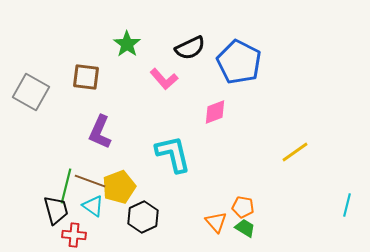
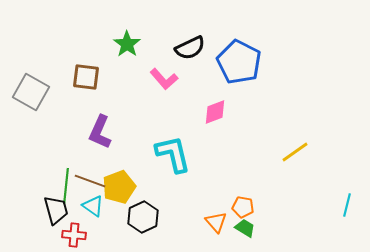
green line: rotated 8 degrees counterclockwise
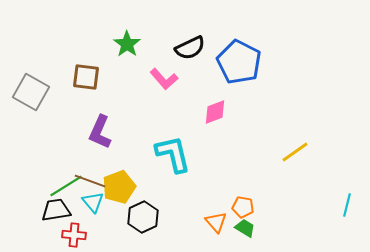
green line: rotated 52 degrees clockwise
cyan triangle: moved 4 px up; rotated 15 degrees clockwise
black trapezoid: rotated 84 degrees counterclockwise
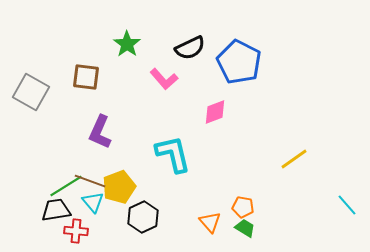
yellow line: moved 1 px left, 7 px down
cyan line: rotated 55 degrees counterclockwise
orange triangle: moved 6 px left
red cross: moved 2 px right, 4 px up
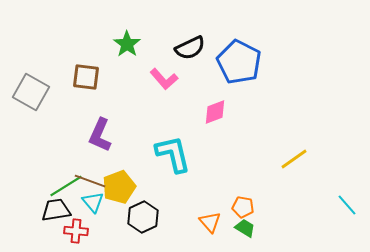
purple L-shape: moved 3 px down
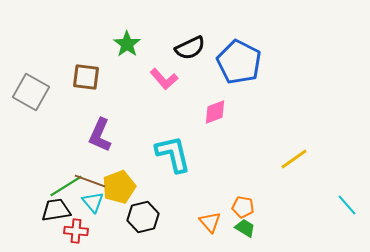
black hexagon: rotated 12 degrees clockwise
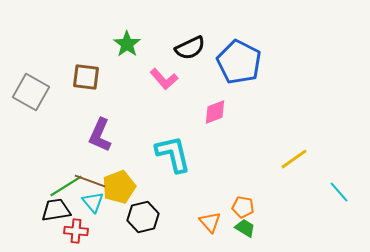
cyan line: moved 8 px left, 13 px up
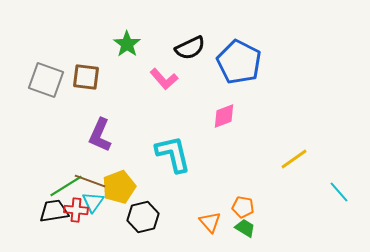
gray square: moved 15 px right, 12 px up; rotated 9 degrees counterclockwise
pink diamond: moved 9 px right, 4 px down
cyan triangle: rotated 15 degrees clockwise
black trapezoid: moved 2 px left, 1 px down
red cross: moved 21 px up
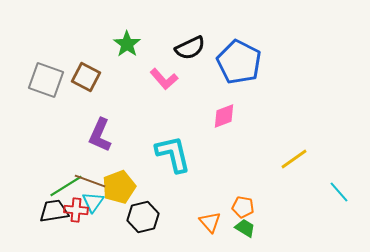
brown square: rotated 20 degrees clockwise
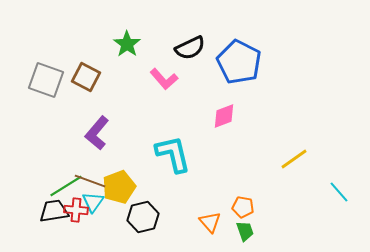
purple L-shape: moved 3 px left, 2 px up; rotated 16 degrees clockwise
green trapezoid: moved 3 px down; rotated 40 degrees clockwise
